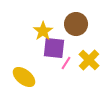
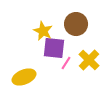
yellow star: rotated 12 degrees counterclockwise
yellow ellipse: rotated 60 degrees counterclockwise
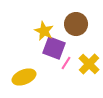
yellow star: moved 1 px right
purple square: rotated 15 degrees clockwise
yellow cross: moved 4 px down
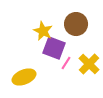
yellow star: moved 1 px left
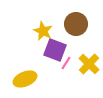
purple square: moved 1 px right, 2 px down
yellow ellipse: moved 1 px right, 2 px down
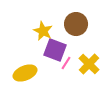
yellow ellipse: moved 6 px up
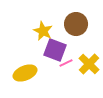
pink line: rotated 32 degrees clockwise
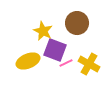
brown circle: moved 1 px right, 1 px up
yellow cross: rotated 15 degrees counterclockwise
yellow ellipse: moved 3 px right, 12 px up
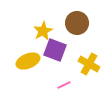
yellow star: rotated 18 degrees clockwise
pink line: moved 2 px left, 22 px down
